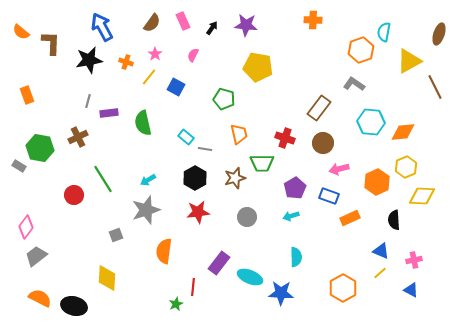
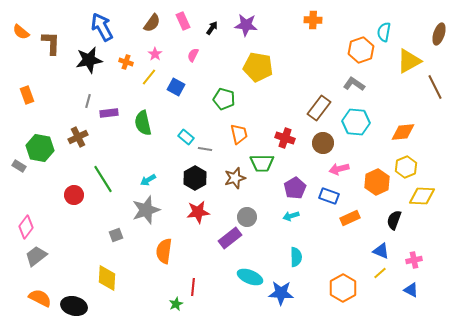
cyan hexagon at (371, 122): moved 15 px left
black semicircle at (394, 220): rotated 24 degrees clockwise
purple rectangle at (219, 263): moved 11 px right, 25 px up; rotated 15 degrees clockwise
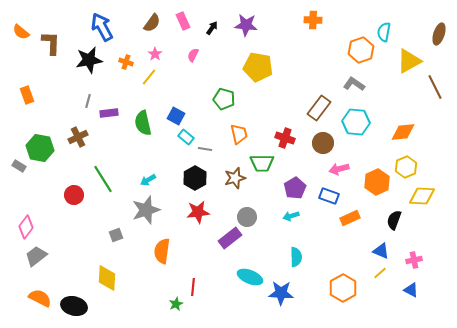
blue square at (176, 87): moved 29 px down
orange semicircle at (164, 251): moved 2 px left
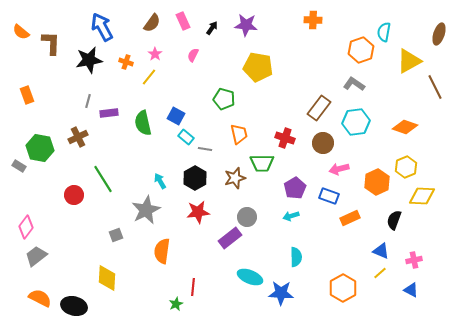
cyan hexagon at (356, 122): rotated 12 degrees counterclockwise
orange diamond at (403, 132): moved 2 px right, 5 px up; rotated 25 degrees clockwise
cyan arrow at (148, 180): moved 12 px right, 1 px down; rotated 91 degrees clockwise
gray star at (146, 210): rotated 8 degrees counterclockwise
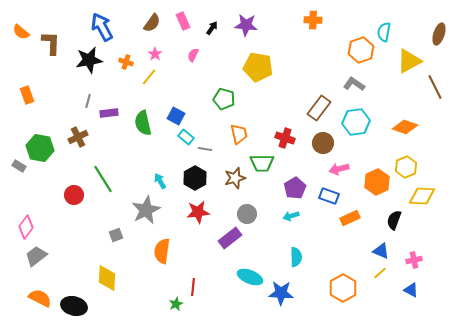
gray circle at (247, 217): moved 3 px up
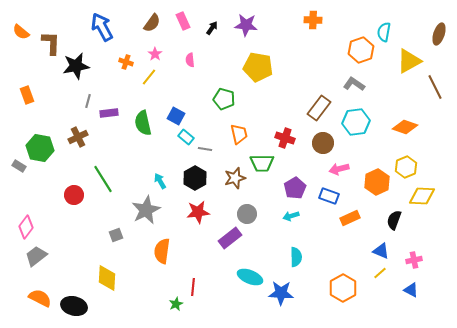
pink semicircle at (193, 55): moved 3 px left, 5 px down; rotated 32 degrees counterclockwise
black star at (89, 60): moved 13 px left, 6 px down
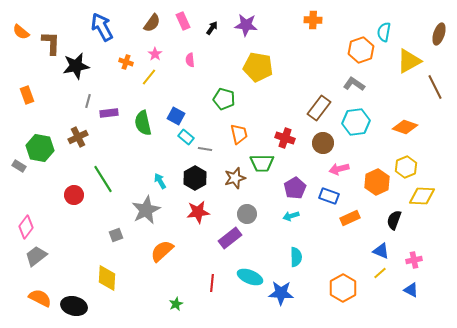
orange semicircle at (162, 251): rotated 40 degrees clockwise
red line at (193, 287): moved 19 px right, 4 px up
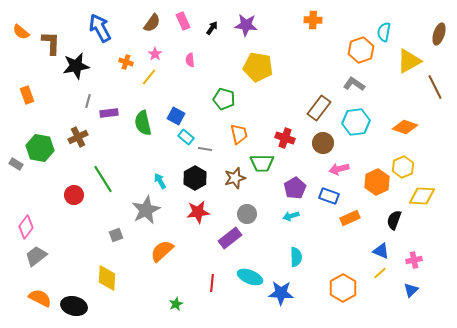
blue arrow at (102, 27): moved 2 px left, 1 px down
gray rectangle at (19, 166): moved 3 px left, 2 px up
yellow hexagon at (406, 167): moved 3 px left
blue triangle at (411, 290): rotated 49 degrees clockwise
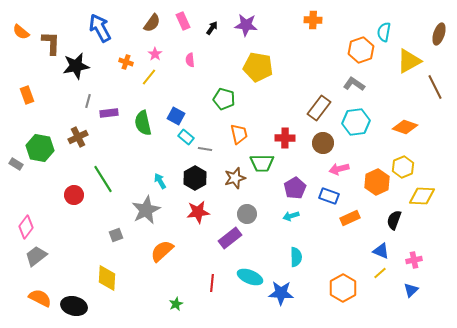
red cross at (285, 138): rotated 18 degrees counterclockwise
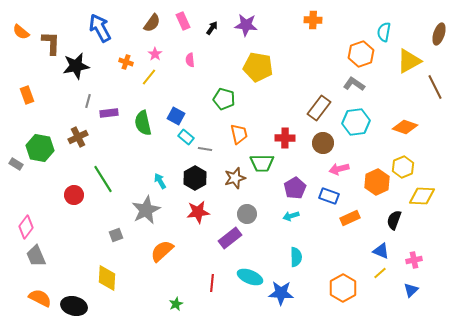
orange hexagon at (361, 50): moved 4 px down
gray trapezoid at (36, 256): rotated 75 degrees counterclockwise
